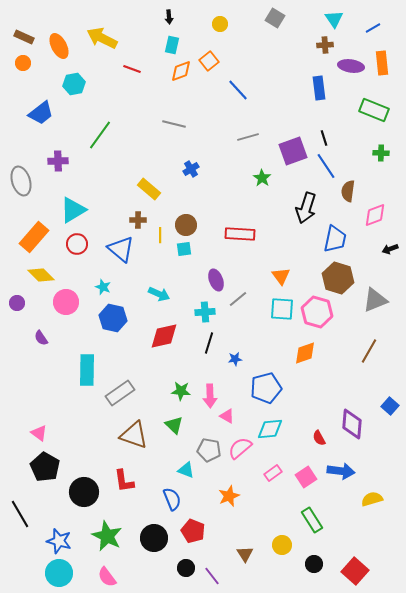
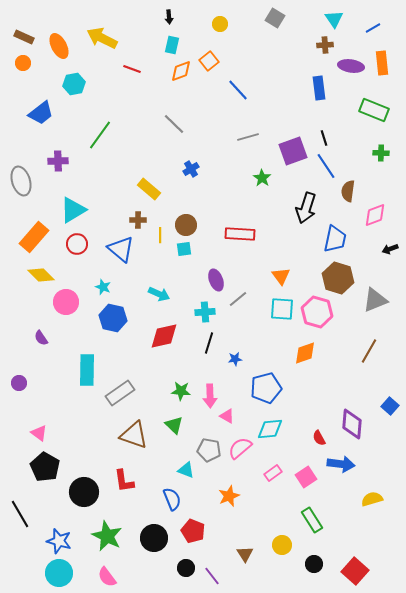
gray line at (174, 124): rotated 30 degrees clockwise
purple circle at (17, 303): moved 2 px right, 80 px down
blue arrow at (341, 471): moved 7 px up
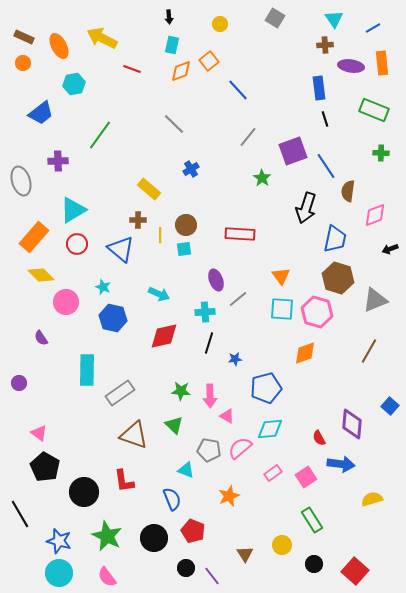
gray line at (248, 137): rotated 35 degrees counterclockwise
black line at (324, 138): moved 1 px right, 19 px up
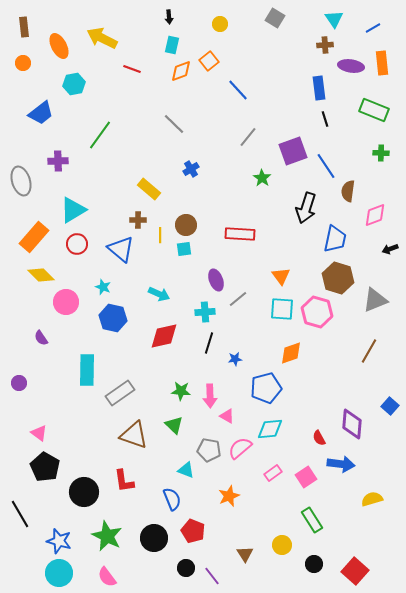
brown rectangle at (24, 37): moved 10 px up; rotated 60 degrees clockwise
orange diamond at (305, 353): moved 14 px left
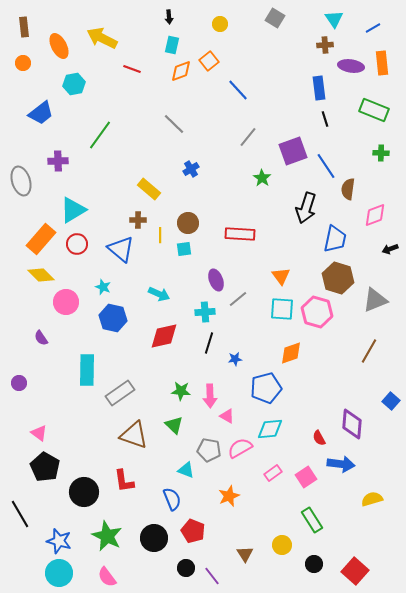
brown semicircle at (348, 191): moved 2 px up
brown circle at (186, 225): moved 2 px right, 2 px up
orange rectangle at (34, 237): moved 7 px right, 2 px down
blue square at (390, 406): moved 1 px right, 5 px up
pink semicircle at (240, 448): rotated 10 degrees clockwise
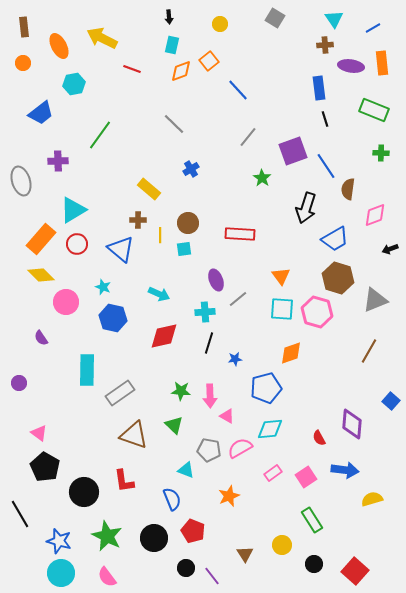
blue trapezoid at (335, 239): rotated 48 degrees clockwise
blue arrow at (341, 464): moved 4 px right, 6 px down
cyan circle at (59, 573): moved 2 px right
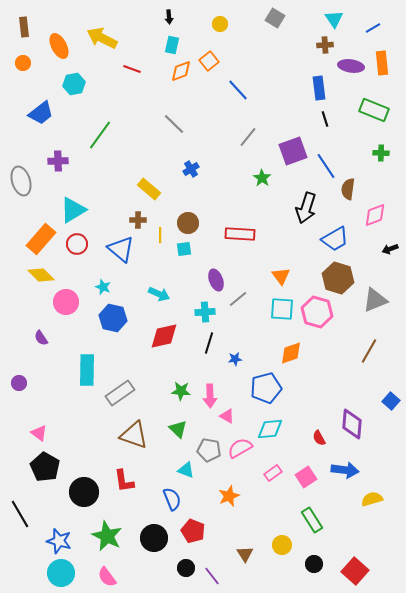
green triangle at (174, 425): moved 4 px right, 4 px down
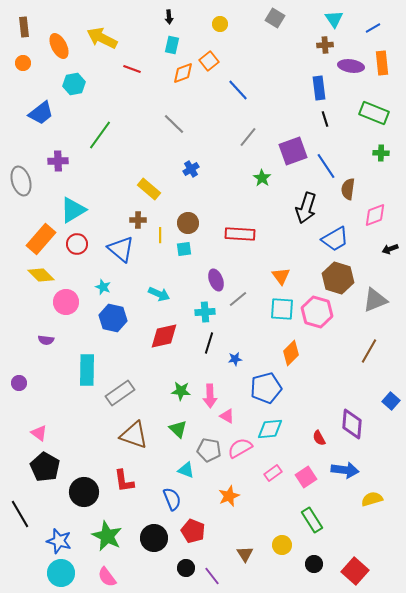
orange diamond at (181, 71): moved 2 px right, 2 px down
green rectangle at (374, 110): moved 3 px down
purple semicircle at (41, 338): moved 5 px right, 2 px down; rotated 49 degrees counterclockwise
orange diamond at (291, 353): rotated 25 degrees counterclockwise
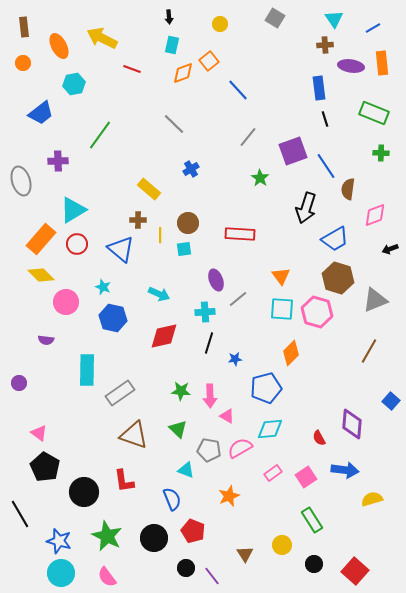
green star at (262, 178): moved 2 px left
